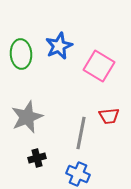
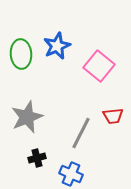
blue star: moved 2 px left
pink square: rotated 8 degrees clockwise
red trapezoid: moved 4 px right
gray line: rotated 16 degrees clockwise
blue cross: moved 7 px left
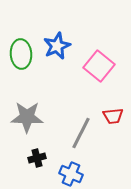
gray star: rotated 24 degrees clockwise
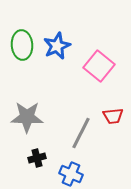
green ellipse: moved 1 px right, 9 px up
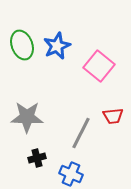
green ellipse: rotated 16 degrees counterclockwise
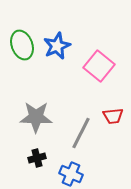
gray star: moved 9 px right
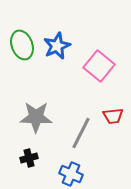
black cross: moved 8 px left
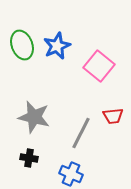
gray star: moved 2 px left; rotated 12 degrees clockwise
black cross: rotated 24 degrees clockwise
